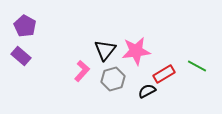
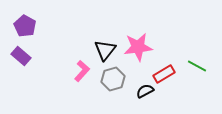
pink star: moved 2 px right, 4 px up
black semicircle: moved 2 px left
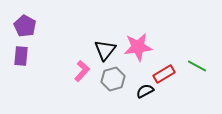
purple rectangle: rotated 54 degrees clockwise
